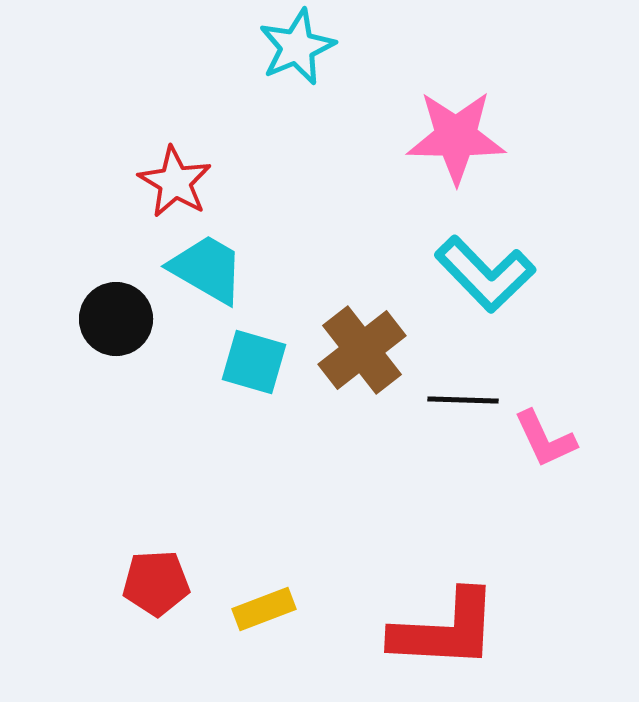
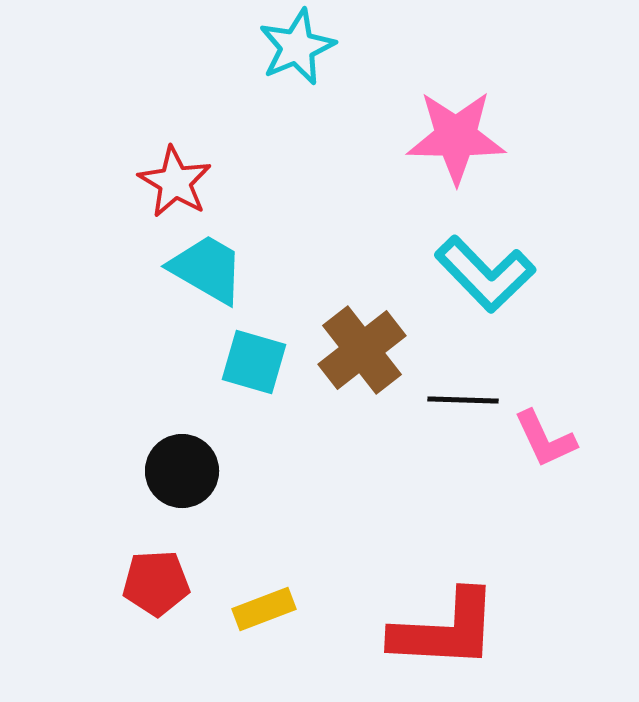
black circle: moved 66 px right, 152 px down
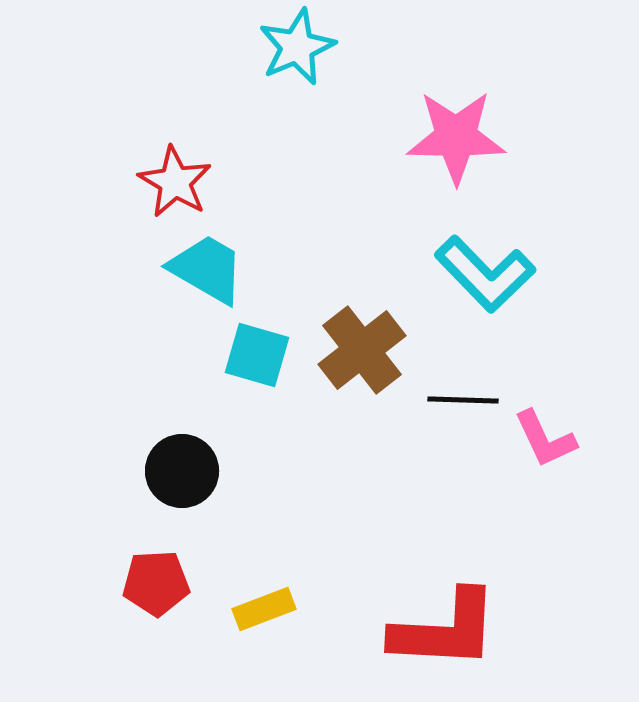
cyan square: moved 3 px right, 7 px up
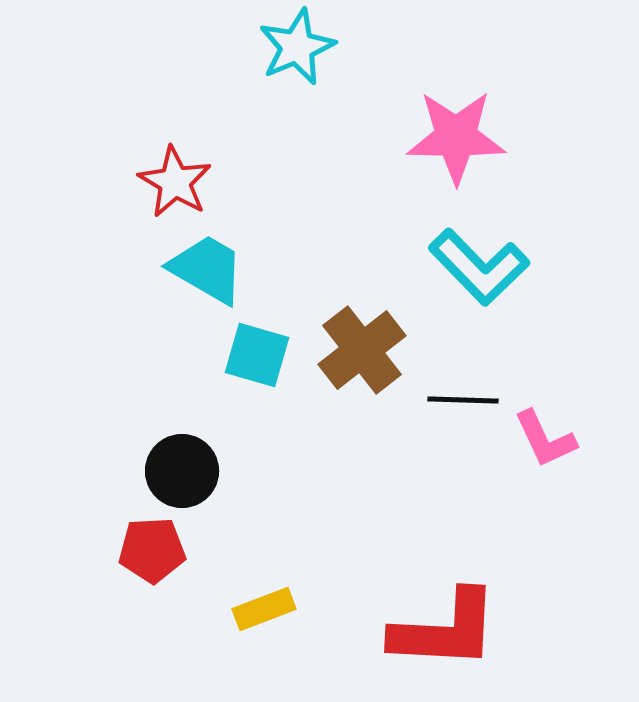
cyan L-shape: moved 6 px left, 7 px up
red pentagon: moved 4 px left, 33 px up
